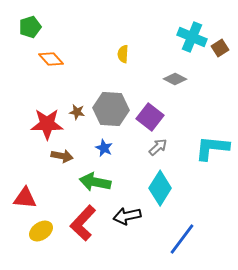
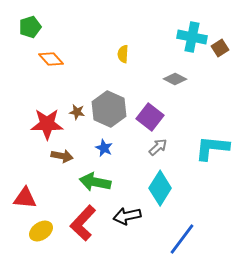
cyan cross: rotated 12 degrees counterclockwise
gray hexagon: moved 2 px left; rotated 20 degrees clockwise
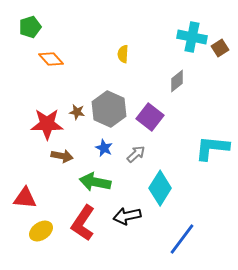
gray diamond: moved 2 px right, 2 px down; rotated 65 degrees counterclockwise
gray arrow: moved 22 px left, 7 px down
red L-shape: rotated 9 degrees counterclockwise
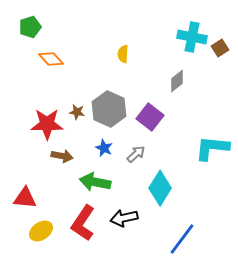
black arrow: moved 3 px left, 2 px down
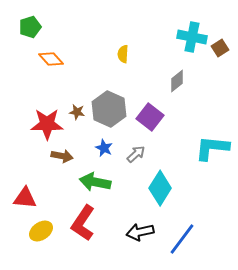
black arrow: moved 16 px right, 14 px down
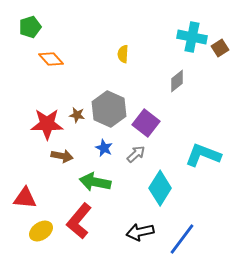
brown star: moved 3 px down
purple square: moved 4 px left, 6 px down
cyan L-shape: moved 9 px left, 7 px down; rotated 15 degrees clockwise
red L-shape: moved 4 px left, 2 px up; rotated 6 degrees clockwise
